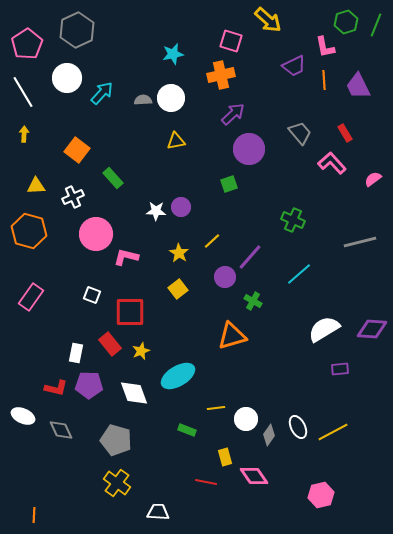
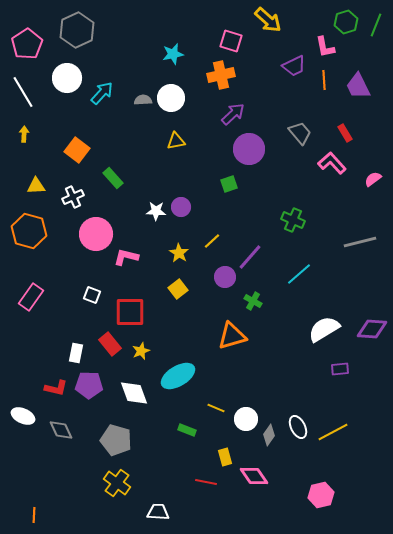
yellow line at (216, 408): rotated 30 degrees clockwise
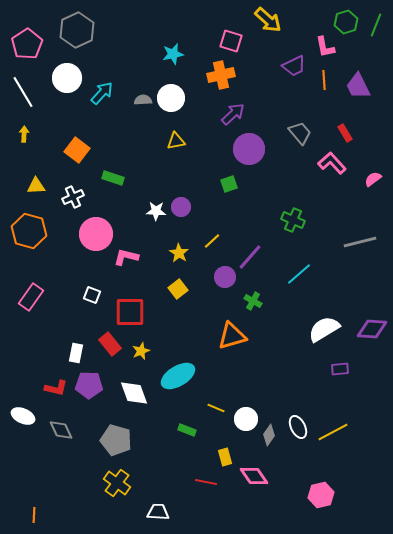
green rectangle at (113, 178): rotated 30 degrees counterclockwise
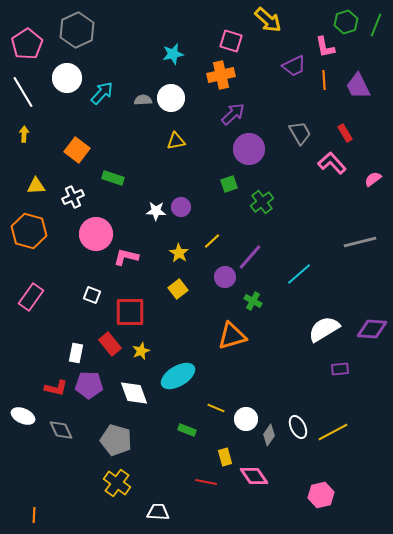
gray trapezoid at (300, 133): rotated 10 degrees clockwise
green cross at (293, 220): moved 31 px left, 18 px up; rotated 30 degrees clockwise
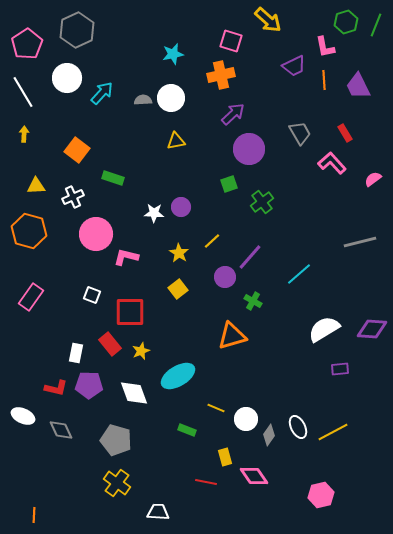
white star at (156, 211): moved 2 px left, 2 px down
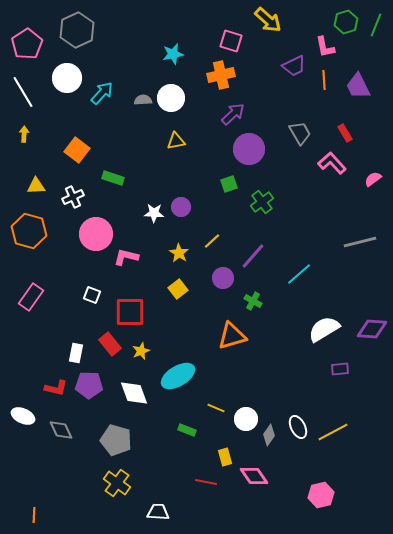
purple line at (250, 257): moved 3 px right, 1 px up
purple circle at (225, 277): moved 2 px left, 1 px down
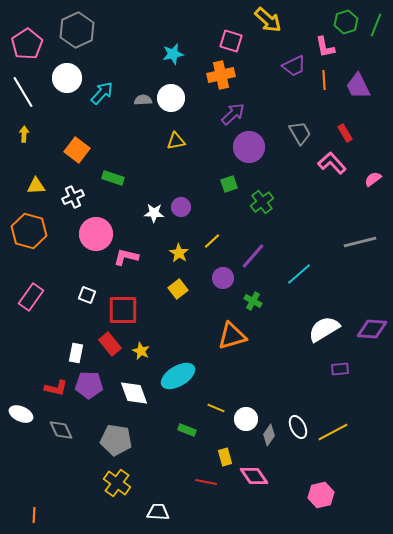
purple circle at (249, 149): moved 2 px up
white square at (92, 295): moved 5 px left
red square at (130, 312): moved 7 px left, 2 px up
yellow star at (141, 351): rotated 24 degrees counterclockwise
white ellipse at (23, 416): moved 2 px left, 2 px up
gray pentagon at (116, 440): rotated 8 degrees counterclockwise
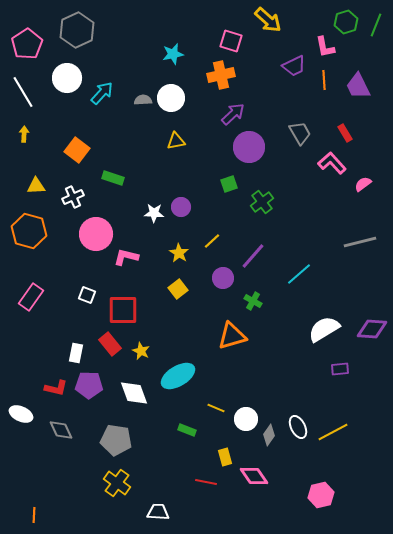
pink semicircle at (373, 179): moved 10 px left, 5 px down
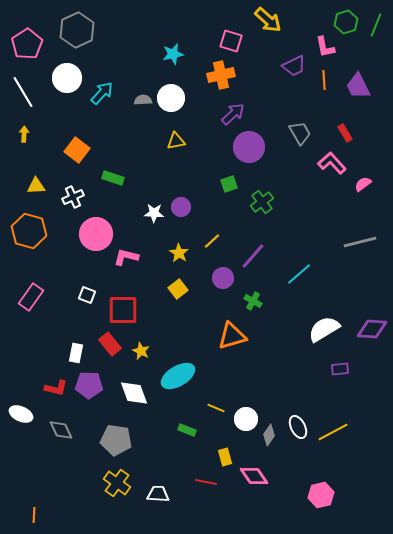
white trapezoid at (158, 512): moved 18 px up
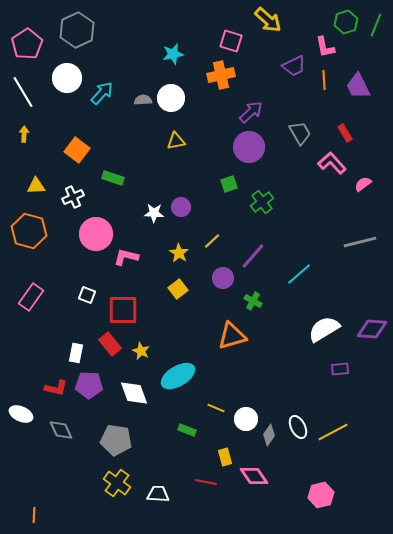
purple arrow at (233, 114): moved 18 px right, 2 px up
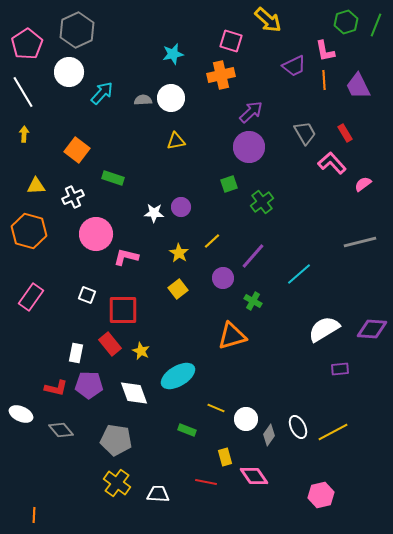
pink L-shape at (325, 47): moved 4 px down
white circle at (67, 78): moved 2 px right, 6 px up
gray trapezoid at (300, 133): moved 5 px right
gray diamond at (61, 430): rotated 15 degrees counterclockwise
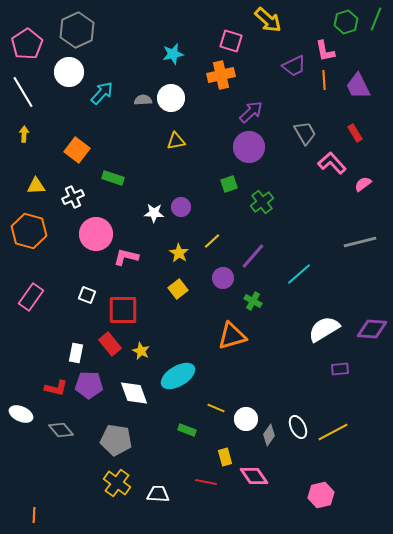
green line at (376, 25): moved 6 px up
red rectangle at (345, 133): moved 10 px right
